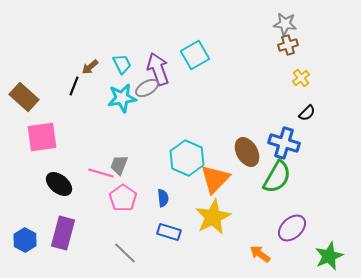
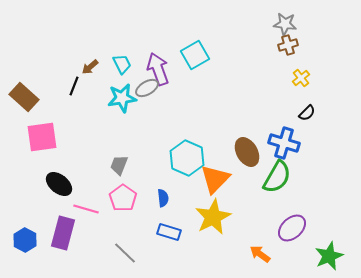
pink line: moved 15 px left, 36 px down
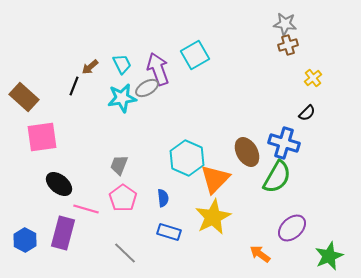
yellow cross: moved 12 px right
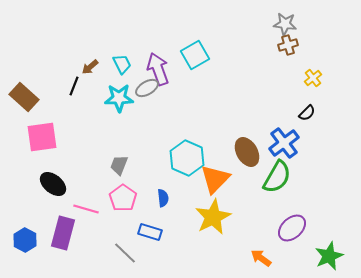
cyan star: moved 3 px left; rotated 8 degrees clockwise
blue cross: rotated 36 degrees clockwise
black ellipse: moved 6 px left
blue rectangle: moved 19 px left
orange arrow: moved 1 px right, 4 px down
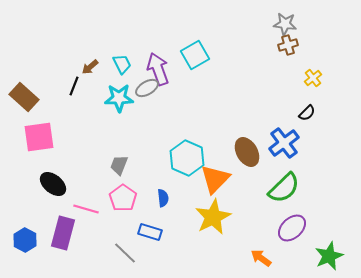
pink square: moved 3 px left
green semicircle: moved 7 px right, 11 px down; rotated 16 degrees clockwise
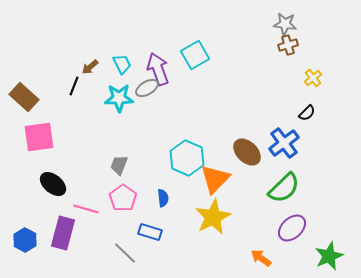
brown ellipse: rotated 16 degrees counterclockwise
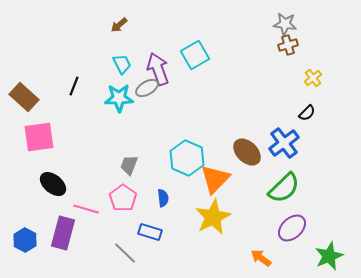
brown arrow: moved 29 px right, 42 px up
gray trapezoid: moved 10 px right
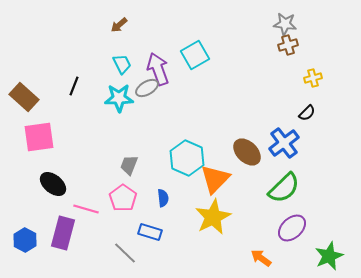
yellow cross: rotated 24 degrees clockwise
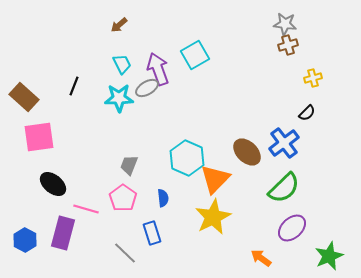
blue rectangle: moved 2 px right, 1 px down; rotated 55 degrees clockwise
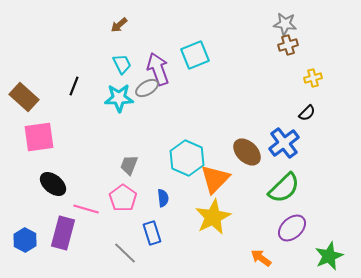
cyan square: rotated 8 degrees clockwise
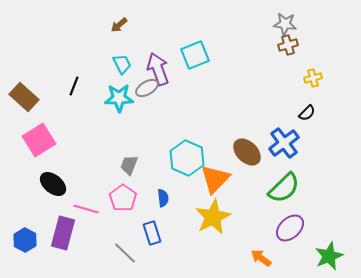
pink square: moved 3 px down; rotated 24 degrees counterclockwise
purple ellipse: moved 2 px left
